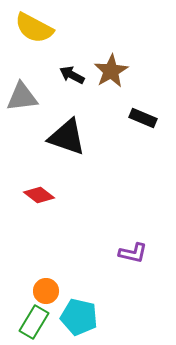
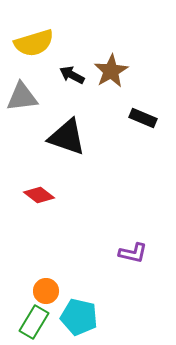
yellow semicircle: moved 15 px down; rotated 45 degrees counterclockwise
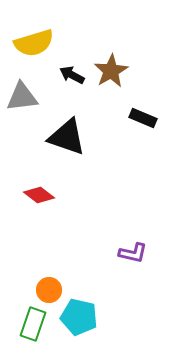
orange circle: moved 3 px right, 1 px up
green rectangle: moved 1 px left, 2 px down; rotated 12 degrees counterclockwise
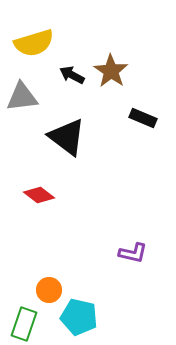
brown star: rotated 8 degrees counterclockwise
black triangle: rotated 18 degrees clockwise
green rectangle: moved 9 px left
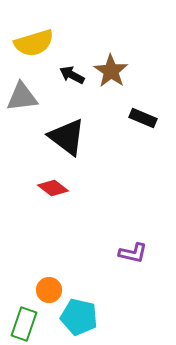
red diamond: moved 14 px right, 7 px up
